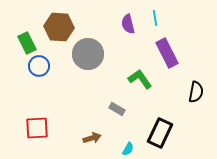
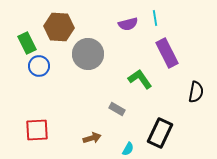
purple semicircle: rotated 90 degrees counterclockwise
red square: moved 2 px down
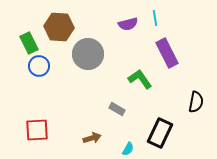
green rectangle: moved 2 px right
black semicircle: moved 10 px down
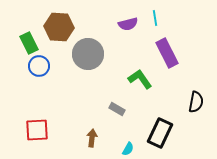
brown arrow: rotated 66 degrees counterclockwise
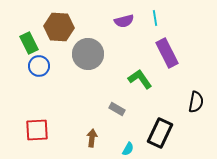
purple semicircle: moved 4 px left, 3 px up
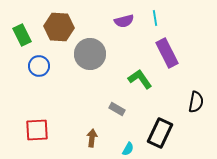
green rectangle: moved 7 px left, 8 px up
gray circle: moved 2 px right
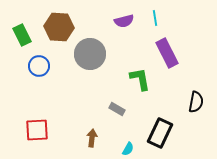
green L-shape: rotated 25 degrees clockwise
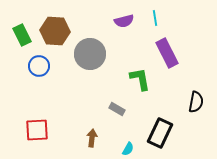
brown hexagon: moved 4 px left, 4 px down
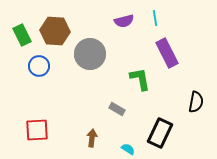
cyan semicircle: rotated 88 degrees counterclockwise
